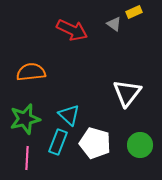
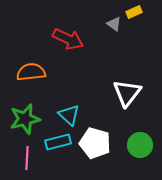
red arrow: moved 4 px left, 9 px down
cyan rectangle: rotated 55 degrees clockwise
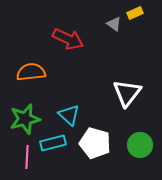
yellow rectangle: moved 1 px right, 1 px down
cyan rectangle: moved 5 px left, 1 px down
pink line: moved 1 px up
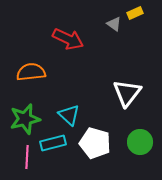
green circle: moved 3 px up
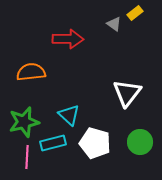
yellow rectangle: rotated 14 degrees counterclockwise
red arrow: rotated 24 degrees counterclockwise
green star: moved 1 px left, 3 px down
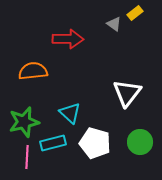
orange semicircle: moved 2 px right, 1 px up
cyan triangle: moved 1 px right, 2 px up
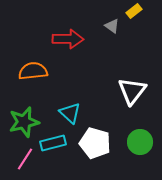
yellow rectangle: moved 1 px left, 2 px up
gray triangle: moved 2 px left, 2 px down
white triangle: moved 5 px right, 2 px up
pink line: moved 2 px left, 2 px down; rotated 30 degrees clockwise
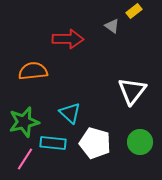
cyan rectangle: rotated 20 degrees clockwise
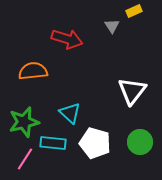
yellow rectangle: rotated 14 degrees clockwise
gray triangle: rotated 21 degrees clockwise
red arrow: moved 1 px left; rotated 16 degrees clockwise
